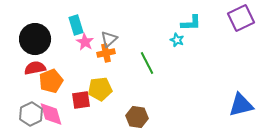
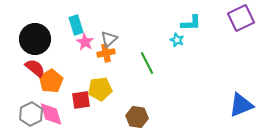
red semicircle: rotated 50 degrees clockwise
orange pentagon: rotated 10 degrees counterclockwise
blue triangle: rotated 8 degrees counterclockwise
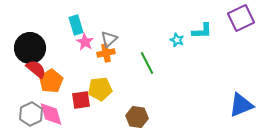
cyan L-shape: moved 11 px right, 8 px down
black circle: moved 5 px left, 9 px down
red semicircle: moved 1 px right, 1 px down
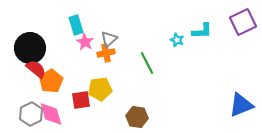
purple square: moved 2 px right, 4 px down
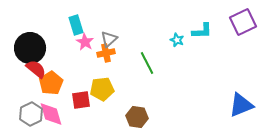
orange pentagon: moved 2 px down
yellow pentagon: moved 2 px right
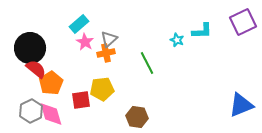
cyan rectangle: moved 3 px right, 1 px up; rotated 66 degrees clockwise
gray hexagon: moved 3 px up
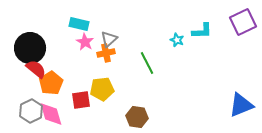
cyan rectangle: rotated 54 degrees clockwise
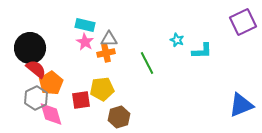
cyan rectangle: moved 6 px right, 1 px down
cyan L-shape: moved 20 px down
gray triangle: rotated 42 degrees clockwise
gray hexagon: moved 5 px right, 13 px up
brown hexagon: moved 18 px left; rotated 25 degrees counterclockwise
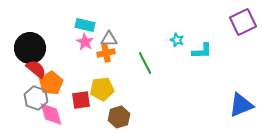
green line: moved 2 px left
gray hexagon: rotated 15 degrees counterclockwise
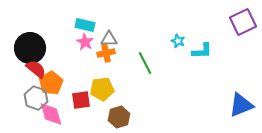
cyan star: moved 1 px right, 1 px down
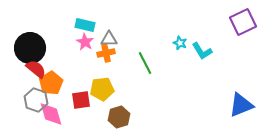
cyan star: moved 2 px right, 2 px down
cyan L-shape: rotated 60 degrees clockwise
gray hexagon: moved 2 px down
